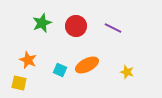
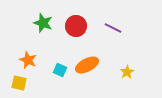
green star: moved 1 px right; rotated 30 degrees counterclockwise
yellow star: rotated 24 degrees clockwise
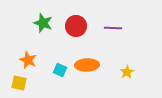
purple line: rotated 24 degrees counterclockwise
orange ellipse: rotated 25 degrees clockwise
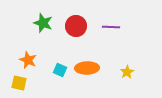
purple line: moved 2 px left, 1 px up
orange ellipse: moved 3 px down
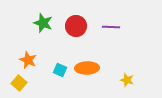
yellow star: moved 8 px down; rotated 24 degrees counterclockwise
yellow square: rotated 28 degrees clockwise
